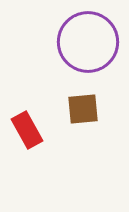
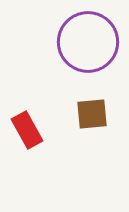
brown square: moved 9 px right, 5 px down
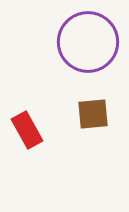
brown square: moved 1 px right
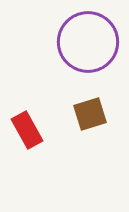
brown square: moved 3 px left; rotated 12 degrees counterclockwise
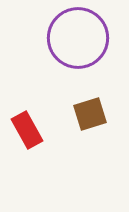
purple circle: moved 10 px left, 4 px up
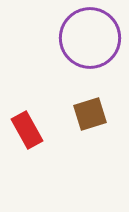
purple circle: moved 12 px right
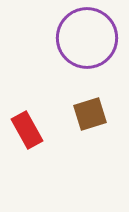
purple circle: moved 3 px left
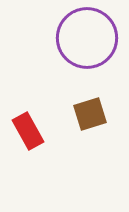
red rectangle: moved 1 px right, 1 px down
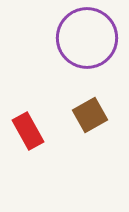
brown square: moved 1 px down; rotated 12 degrees counterclockwise
